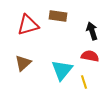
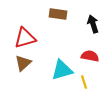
brown rectangle: moved 2 px up
red triangle: moved 3 px left, 13 px down
black arrow: moved 1 px right, 7 px up
cyan triangle: rotated 35 degrees clockwise
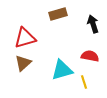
brown rectangle: rotated 24 degrees counterclockwise
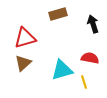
red semicircle: moved 2 px down
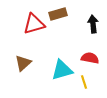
black arrow: rotated 12 degrees clockwise
red triangle: moved 9 px right, 14 px up
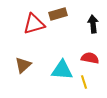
brown triangle: moved 2 px down
cyan triangle: rotated 20 degrees clockwise
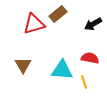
brown rectangle: rotated 24 degrees counterclockwise
black arrow: rotated 114 degrees counterclockwise
brown triangle: rotated 18 degrees counterclockwise
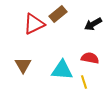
red triangle: rotated 10 degrees counterclockwise
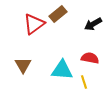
red triangle: rotated 10 degrees counterclockwise
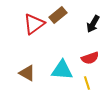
brown rectangle: moved 1 px down
black arrow: rotated 30 degrees counterclockwise
red semicircle: rotated 150 degrees clockwise
brown triangle: moved 4 px right, 8 px down; rotated 30 degrees counterclockwise
yellow line: moved 3 px right, 1 px down
